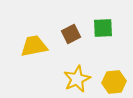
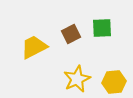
green square: moved 1 px left
yellow trapezoid: moved 1 px down; rotated 16 degrees counterclockwise
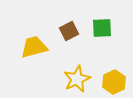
brown square: moved 2 px left, 3 px up
yellow trapezoid: rotated 12 degrees clockwise
yellow hexagon: rotated 20 degrees counterclockwise
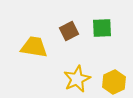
yellow trapezoid: rotated 24 degrees clockwise
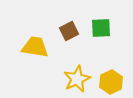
green square: moved 1 px left
yellow trapezoid: moved 1 px right
yellow hexagon: moved 3 px left
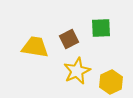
brown square: moved 8 px down
yellow star: moved 8 px up
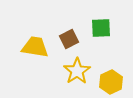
yellow star: rotated 8 degrees counterclockwise
